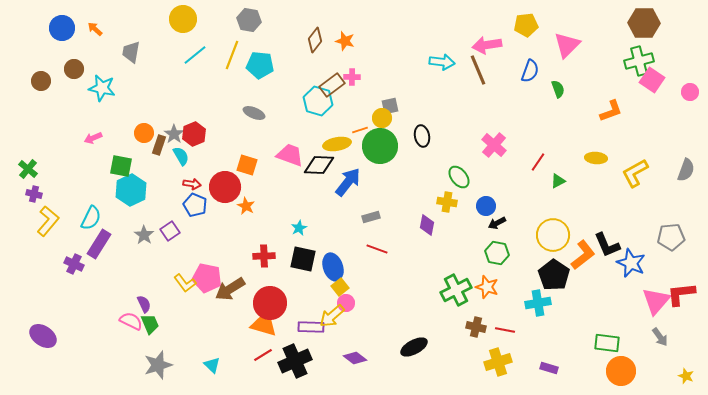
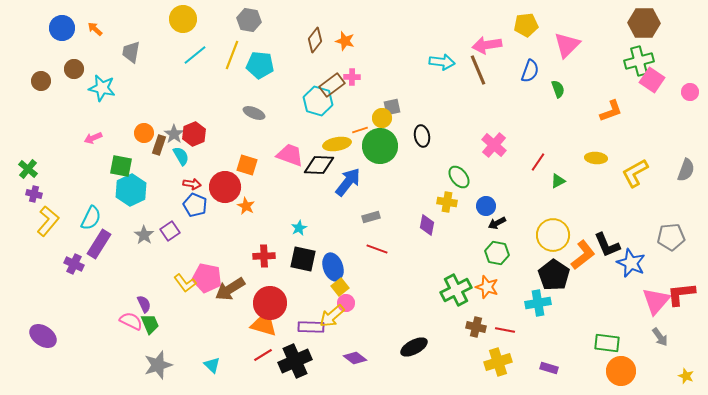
gray square at (390, 106): moved 2 px right, 1 px down
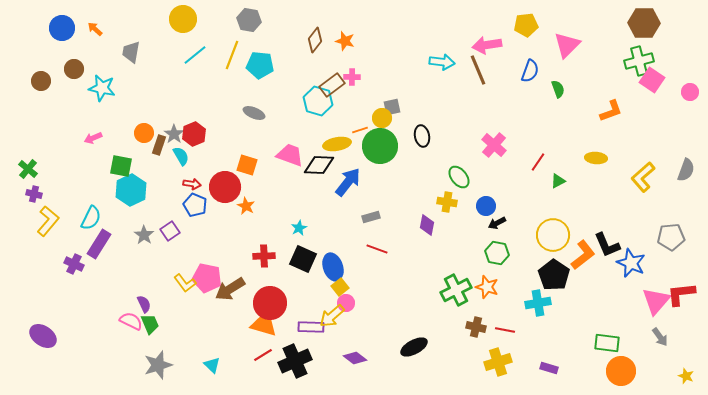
yellow L-shape at (635, 173): moved 8 px right, 4 px down; rotated 12 degrees counterclockwise
black square at (303, 259): rotated 12 degrees clockwise
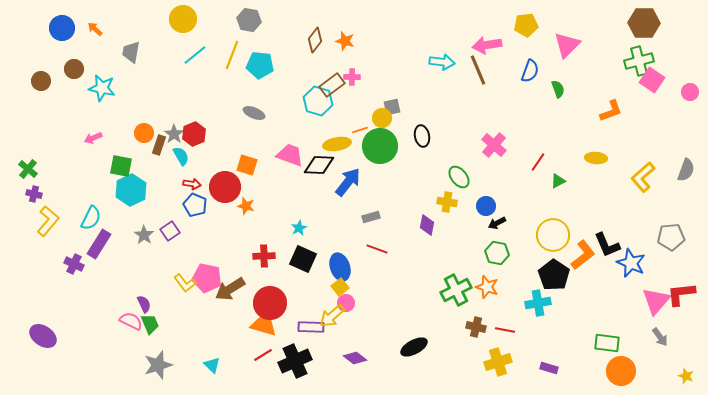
orange star at (246, 206): rotated 12 degrees counterclockwise
blue ellipse at (333, 267): moved 7 px right
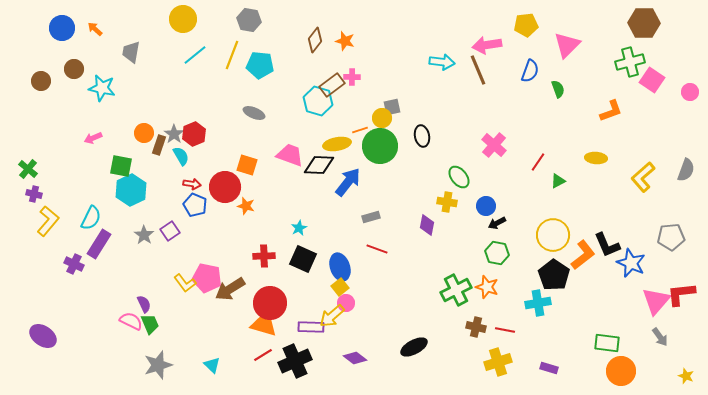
green cross at (639, 61): moved 9 px left, 1 px down
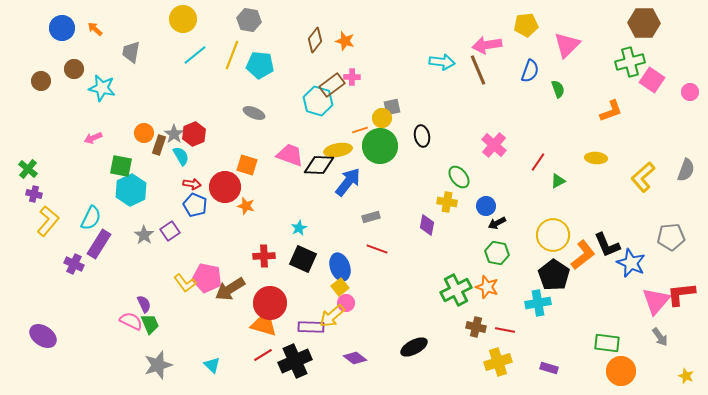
yellow ellipse at (337, 144): moved 1 px right, 6 px down
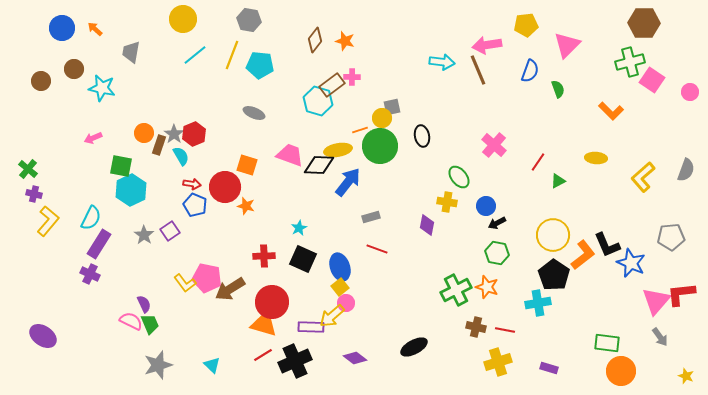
orange L-shape at (611, 111): rotated 65 degrees clockwise
purple cross at (74, 264): moved 16 px right, 10 px down
red circle at (270, 303): moved 2 px right, 1 px up
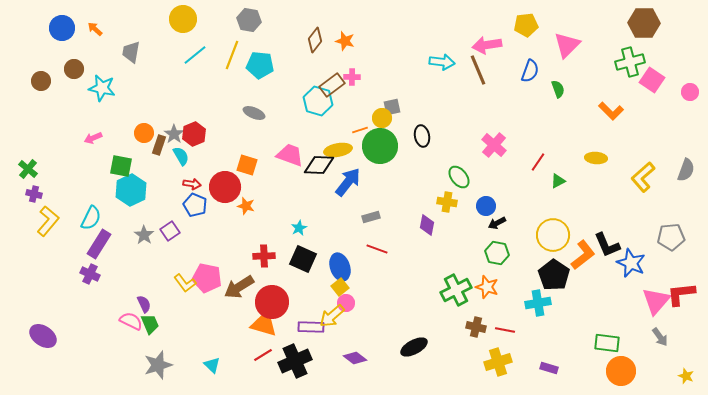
brown arrow at (230, 289): moved 9 px right, 2 px up
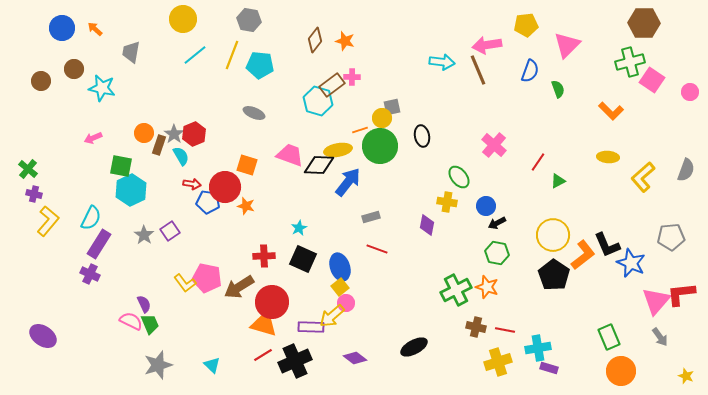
yellow ellipse at (596, 158): moved 12 px right, 1 px up
blue pentagon at (195, 205): moved 13 px right, 3 px up; rotated 15 degrees counterclockwise
cyan cross at (538, 303): moved 45 px down
green rectangle at (607, 343): moved 2 px right, 6 px up; rotated 60 degrees clockwise
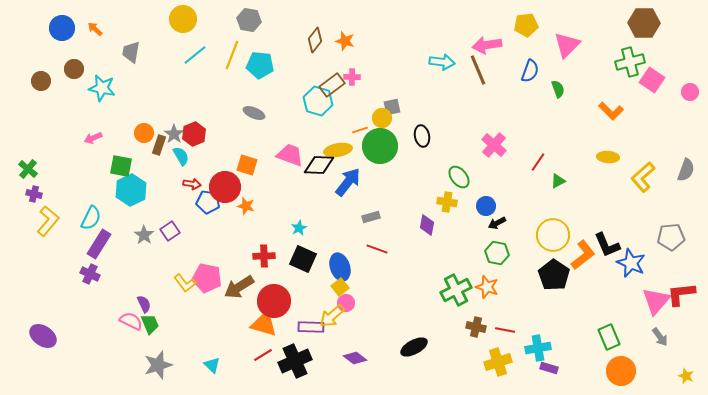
red circle at (272, 302): moved 2 px right, 1 px up
